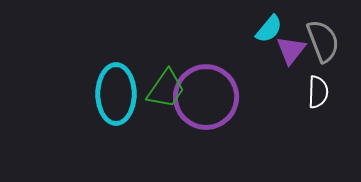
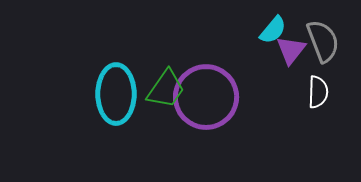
cyan semicircle: moved 4 px right, 1 px down
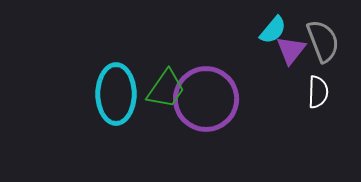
purple circle: moved 2 px down
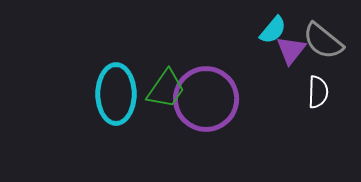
gray semicircle: rotated 150 degrees clockwise
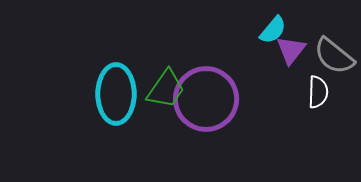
gray semicircle: moved 11 px right, 15 px down
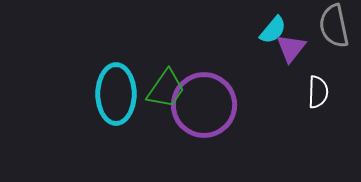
purple triangle: moved 2 px up
gray semicircle: moved 30 px up; rotated 39 degrees clockwise
purple circle: moved 2 px left, 6 px down
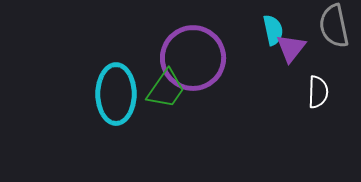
cyan semicircle: rotated 52 degrees counterclockwise
purple circle: moved 11 px left, 47 px up
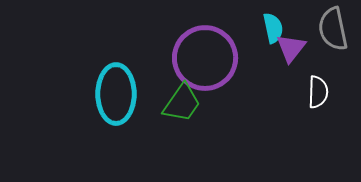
gray semicircle: moved 1 px left, 3 px down
cyan semicircle: moved 2 px up
purple circle: moved 12 px right
green trapezoid: moved 16 px right, 14 px down
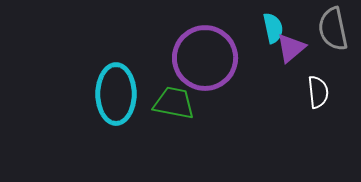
purple triangle: rotated 12 degrees clockwise
white semicircle: rotated 8 degrees counterclockwise
green trapezoid: moved 8 px left; rotated 114 degrees counterclockwise
